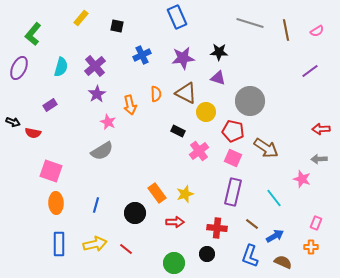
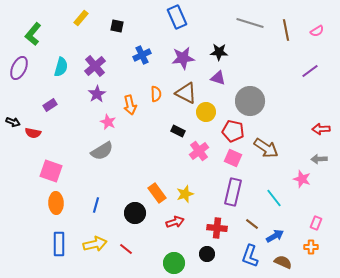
red arrow at (175, 222): rotated 18 degrees counterclockwise
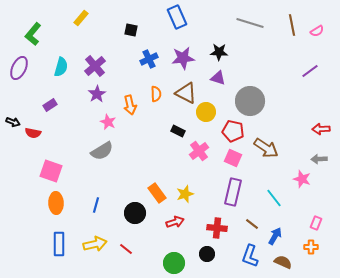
black square at (117, 26): moved 14 px right, 4 px down
brown line at (286, 30): moved 6 px right, 5 px up
blue cross at (142, 55): moved 7 px right, 4 px down
blue arrow at (275, 236): rotated 30 degrees counterclockwise
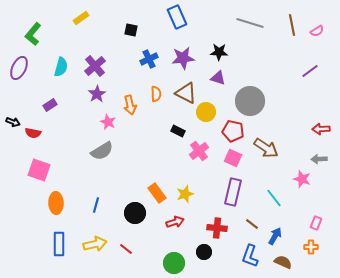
yellow rectangle at (81, 18): rotated 14 degrees clockwise
pink square at (51, 171): moved 12 px left, 1 px up
black circle at (207, 254): moved 3 px left, 2 px up
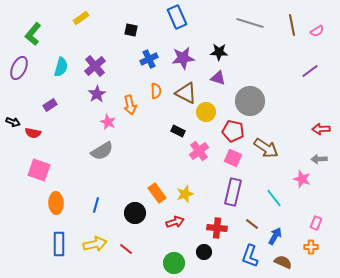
orange semicircle at (156, 94): moved 3 px up
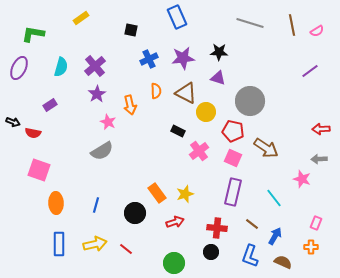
green L-shape at (33, 34): rotated 60 degrees clockwise
black circle at (204, 252): moved 7 px right
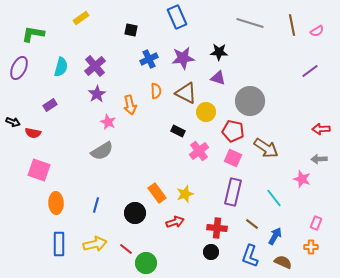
green circle at (174, 263): moved 28 px left
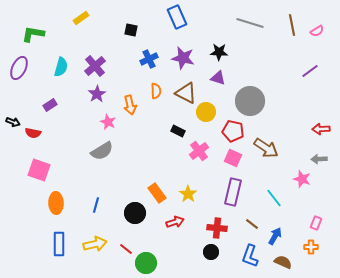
purple star at (183, 58): rotated 20 degrees clockwise
yellow star at (185, 194): moved 3 px right; rotated 18 degrees counterclockwise
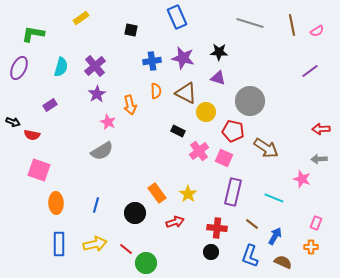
blue cross at (149, 59): moved 3 px right, 2 px down; rotated 18 degrees clockwise
red semicircle at (33, 133): moved 1 px left, 2 px down
pink square at (233, 158): moved 9 px left
cyan line at (274, 198): rotated 30 degrees counterclockwise
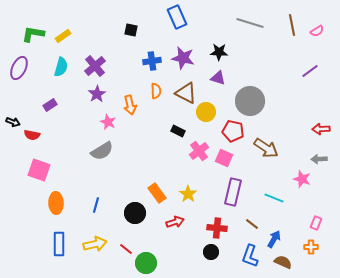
yellow rectangle at (81, 18): moved 18 px left, 18 px down
blue arrow at (275, 236): moved 1 px left, 3 px down
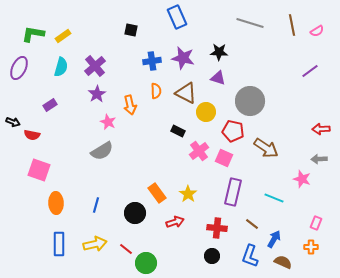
black circle at (211, 252): moved 1 px right, 4 px down
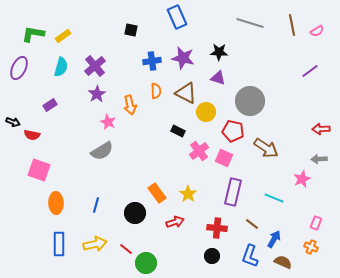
pink star at (302, 179): rotated 30 degrees clockwise
orange cross at (311, 247): rotated 24 degrees clockwise
